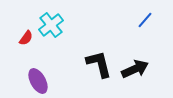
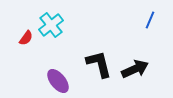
blue line: moved 5 px right; rotated 18 degrees counterclockwise
purple ellipse: moved 20 px right; rotated 10 degrees counterclockwise
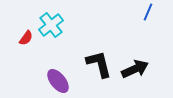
blue line: moved 2 px left, 8 px up
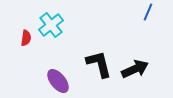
red semicircle: rotated 28 degrees counterclockwise
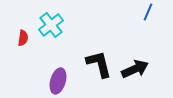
red semicircle: moved 3 px left
purple ellipse: rotated 55 degrees clockwise
